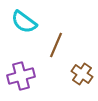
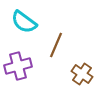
purple cross: moved 3 px left, 10 px up
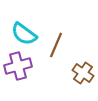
cyan semicircle: moved 12 px down
brown cross: moved 1 px right, 1 px up
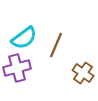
cyan semicircle: moved 4 px down; rotated 72 degrees counterclockwise
purple cross: moved 1 px left, 2 px down
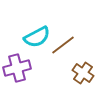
cyan semicircle: moved 13 px right, 1 px up; rotated 8 degrees clockwise
brown line: moved 7 px right; rotated 30 degrees clockwise
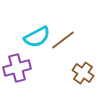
brown line: moved 5 px up
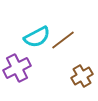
purple cross: rotated 12 degrees counterclockwise
brown cross: moved 1 px left, 3 px down; rotated 25 degrees clockwise
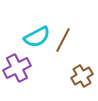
brown line: rotated 25 degrees counterclockwise
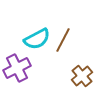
cyan semicircle: moved 2 px down
brown cross: rotated 10 degrees counterclockwise
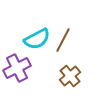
brown cross: moved 12 px left
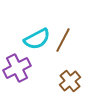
brown cross: moved 5 px down
